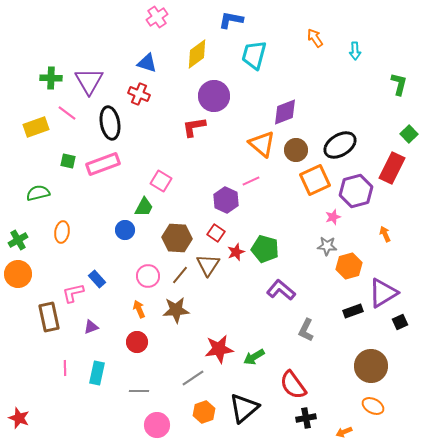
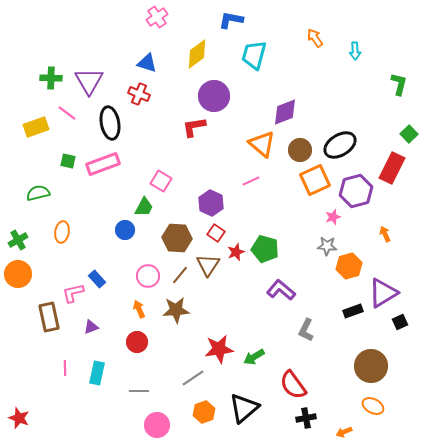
brown circle at (296, 150): moved 4 px right
purple hexagon at (226, 200): moved 15 px left, 3 px down
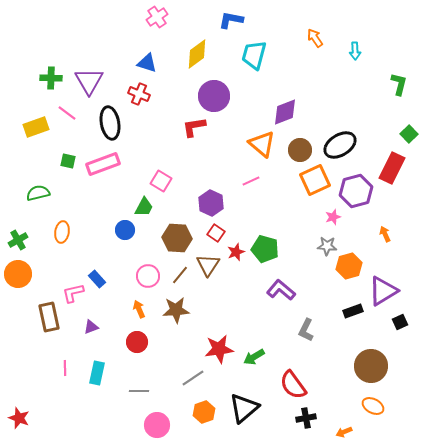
purple triangle at (383, 293): moved 2 px up
